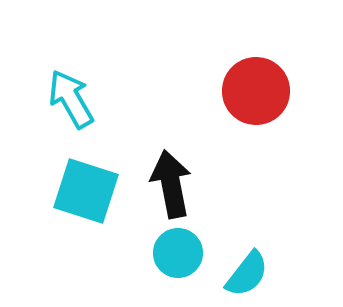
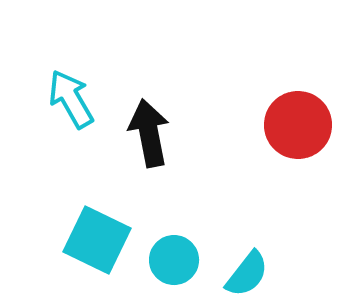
red circle: moved 42 px right, 34 px down
black arrow: moved 22 px left, 51 px up
cyan square: moved 11 px right, 49 px down; rotated 8 degrees clockwise
cyan circle: moved 4 px left, 7 px down
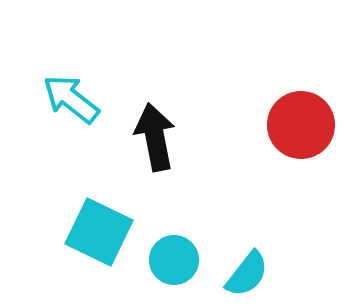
cyan arrow: rotated 22 degrees counterclockwise
red circle: moved 3 px right
black arrow: moved 6 px right, 4 px down
cyan square: moved 2 px right, 8 px up
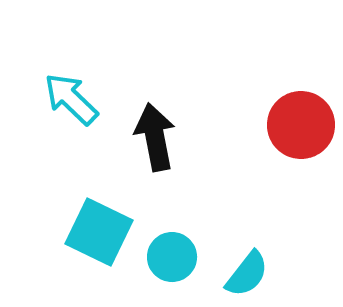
cyan arrow: rotated 6 degrees clockwise
cyan circle: moved 2 px left, 3 px up
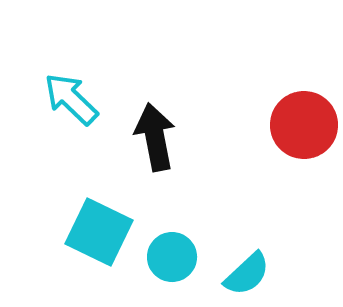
red circle: moved 3 px right
cyan semicircle: rotated 9 degrees clockwise
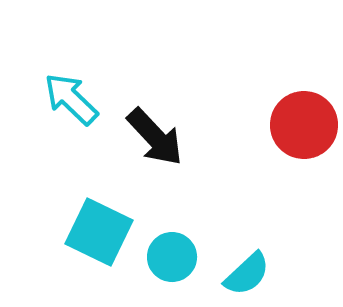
black arrow: rotated 148 degrees clockwise
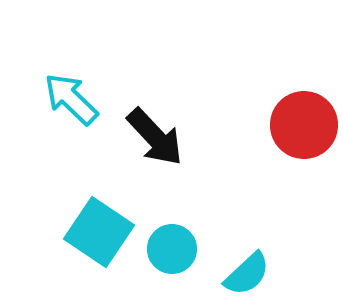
cyan square: rotated 8 degrees clockwise
cyan circle: moved 8 px up
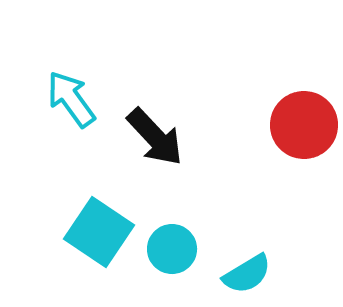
cyan arrow: rotated 10 degrees clockwise
cyan semicircle: rotated 12 degrees clockwise
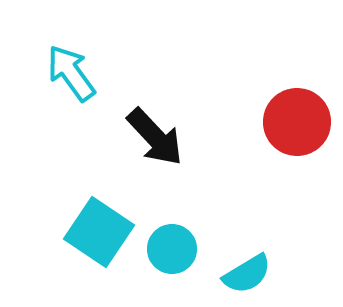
cyan arrow: moved 26 px up
red circle: moved 7 px left, 3 px up
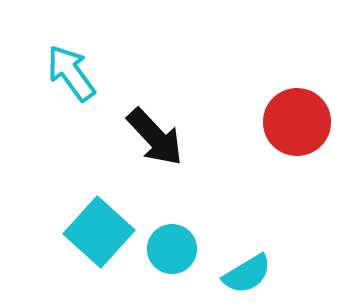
cyan square: rotated 8 degrees clockwise
